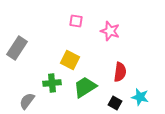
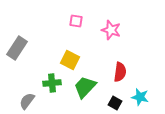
pink star: moved 1 px right, 1 px up
green trapezoid: rotated 15 degrees counterclockwise
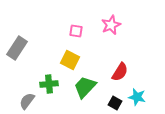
pink square: moved 10 px down
pink star: moved 5 px up; rotated 30 degrees clockwise
red semicircle: rotated 24 degrees clockwise
green cross: moved 3 px left, 1 px down
cyan star: moved 3 px left
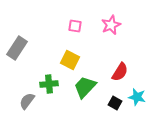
pink square: moved 1 px left, 5 px up
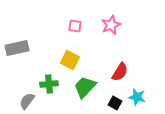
gray rectangle: rotated 45 degrees clockwise
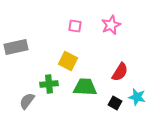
gray rectangle: moved 1 px left, 1 px up
yellow square: moved 2 px left, 1 px down
green trapezoid: rotated 50 degrees clockwise
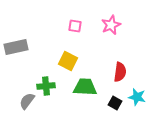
red semicircle: rotated 24 degrees counterclockwise
green cross: moved 3 px left, 2 px down
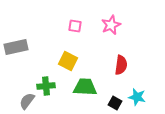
red semicircle: moved 1 px right, 7 px up
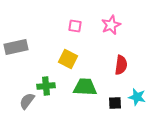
yellow square: moved 2 px up
black square: rotated 32 degrees counterclockwise
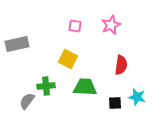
gray rectangle: moved 1 px right, 3 px up
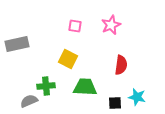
gray semicircle: moved 2 px right; rotated 30 degrees clockwise
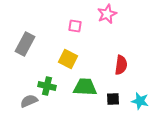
pink star: moved 4 px left, 11 px up
gray rectangle: moved 8 px right; rotated 50 degrees counterclockwise
green cross: moved 1 px right; rotated 18 degrees clockwise
cyan star: moved 3 px right, 4 px down
black square: moved 2 px left, 4 px up
